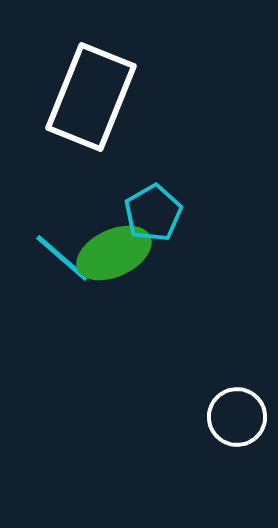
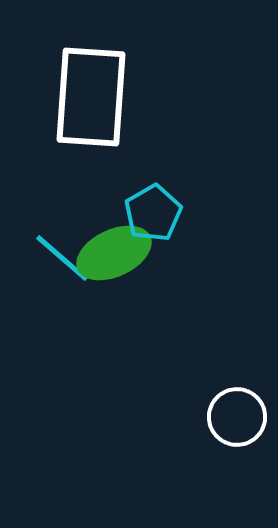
white rectangle: rotated 18 degrees counterclockwise
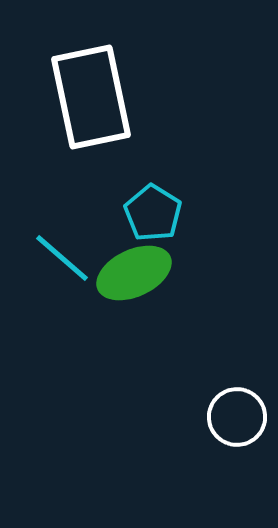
white rectangle: rotated 16 degrees counterclockwise
cyan pentagon: rotated 10 degrees counterclockwise
green ellipse: moved 20 px right, 20 px down
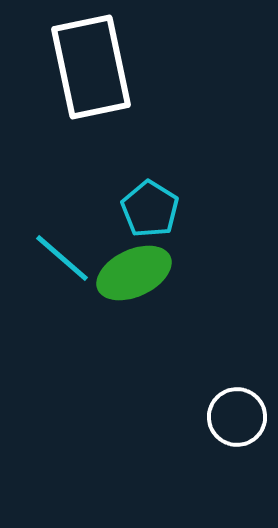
white rectangle: moved 30 px up
cyan pentagon: moved 3 px left, 4 px up
